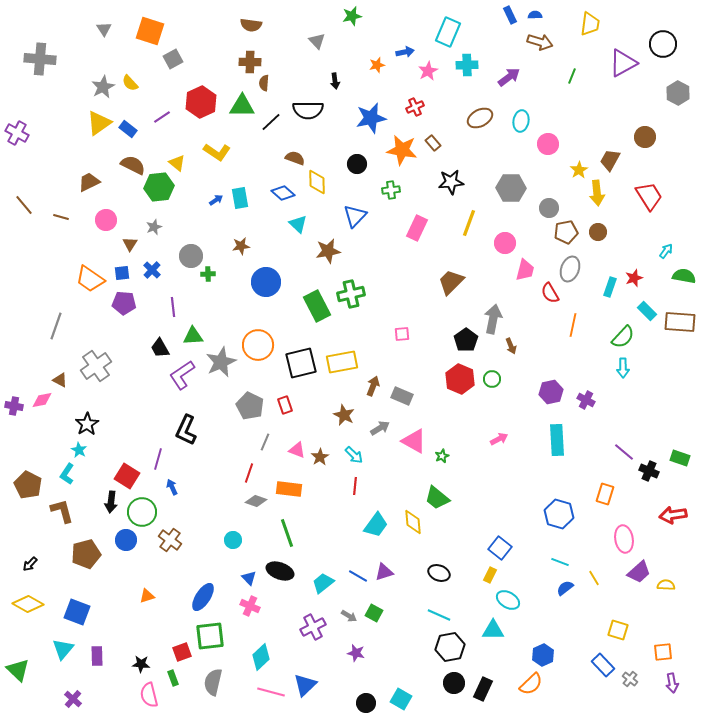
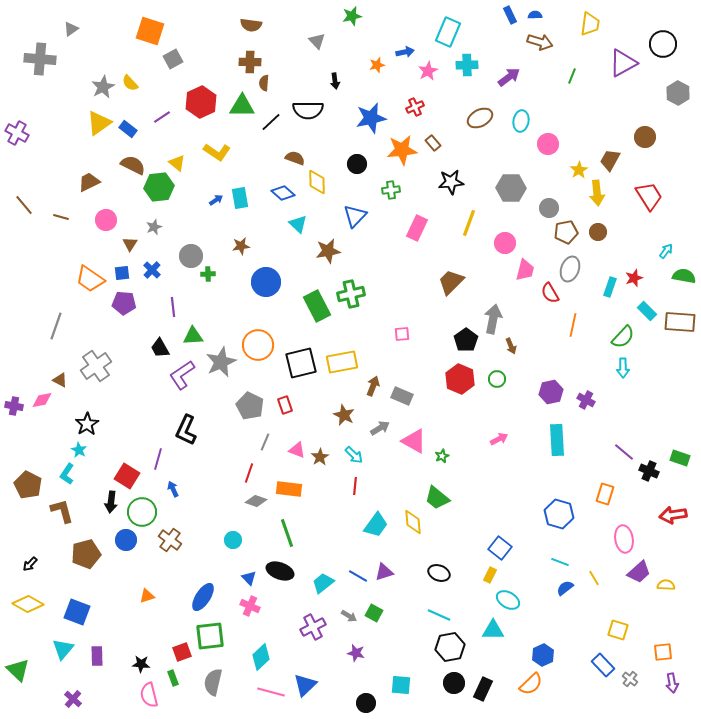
gray triangle at (104, 29): moved 33 px left; rotated 28 degrees clockwise
orange star at (402, 150): rotated 16 degrees counterclockwise
green circle at (492, 379): moved 5 px right
blue arrow at (172, 487): moved 1 px right, 2 px down
cyan square at (401, 699): moved 14 px up; rotated 25 degrees counterclockwise
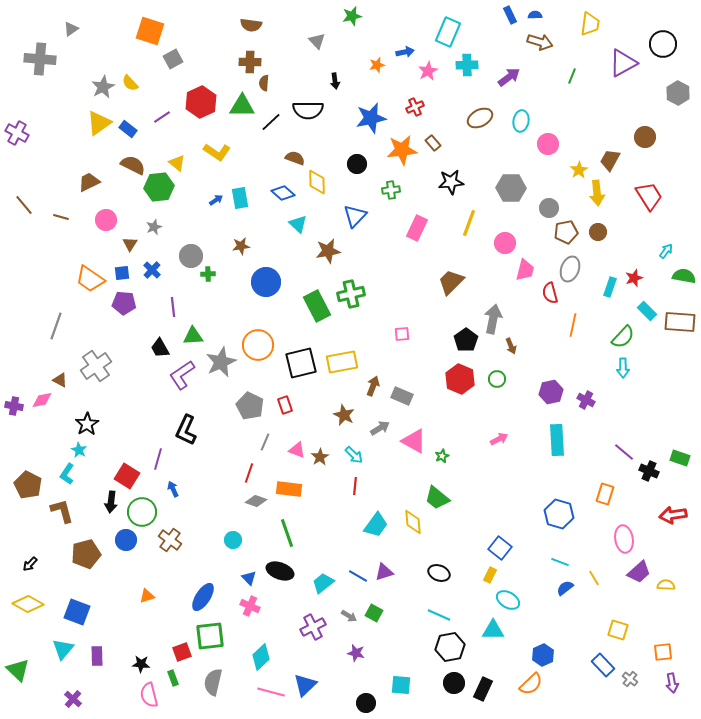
red semicircle at (550, 293): rotated 15 degrees clockwise
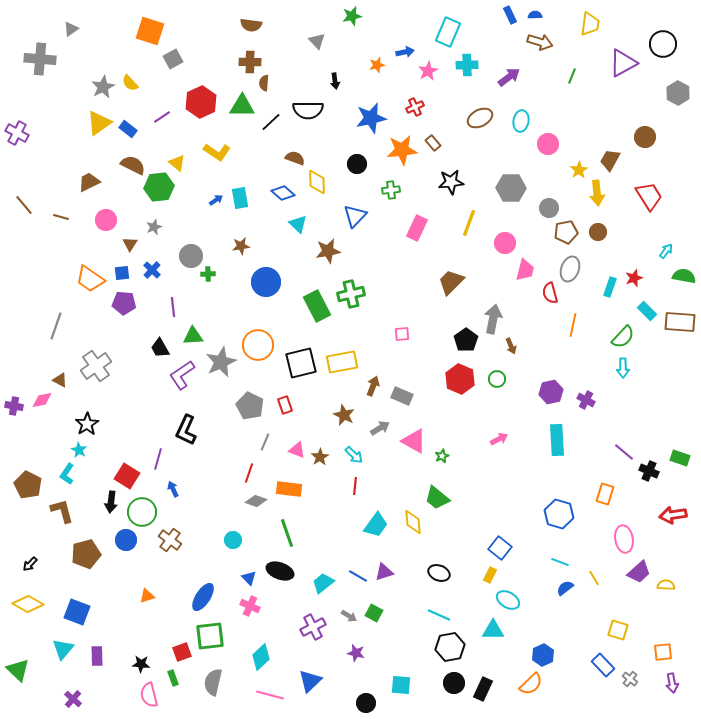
blue triangle at (305, 685): moved 5 px right, 4 px up
pink line at (271, 692): moved 1 px left, 3 px down
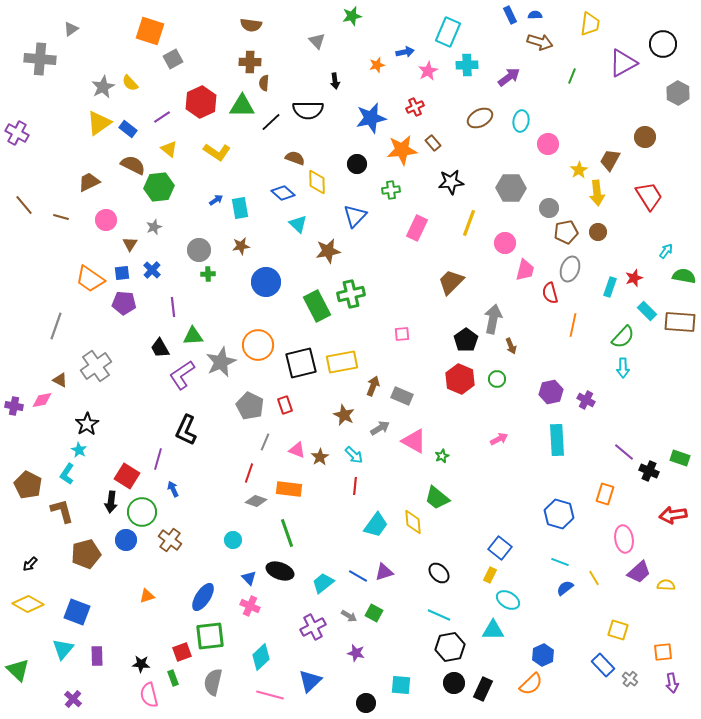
yellow triangle at (177, 163): moved 8 px left, 14 px up
cyan rectangle at (240, 198): moved 10 px down
gray circle at (191, 256): moved 8 px right, 6 px up
black ellipse at (439, 573): rotated 25 degrees clockwise
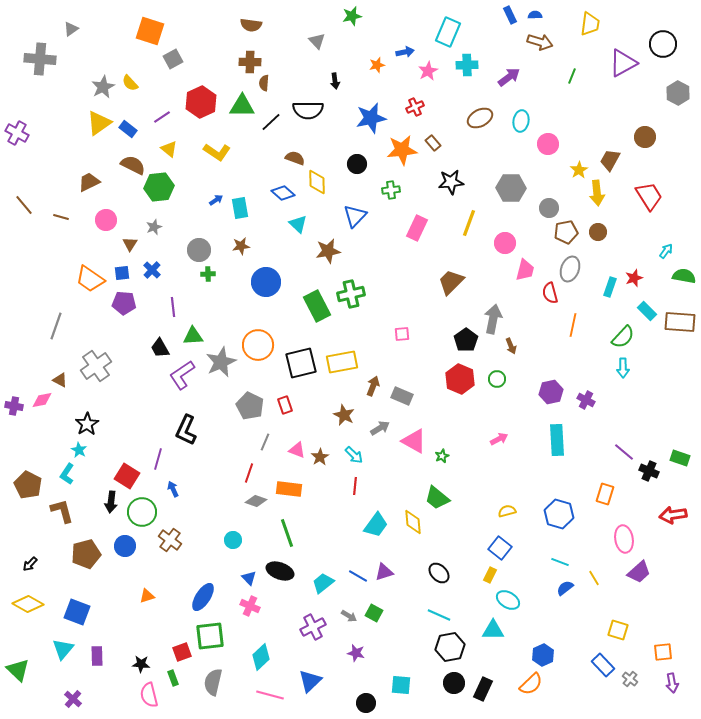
blue circle at (126, 540): moved 1 px left, 6 px down
yellow semicircle at (666, 585): moved 159 px left, 74 px up; rotated 18 degrees counterclockwise
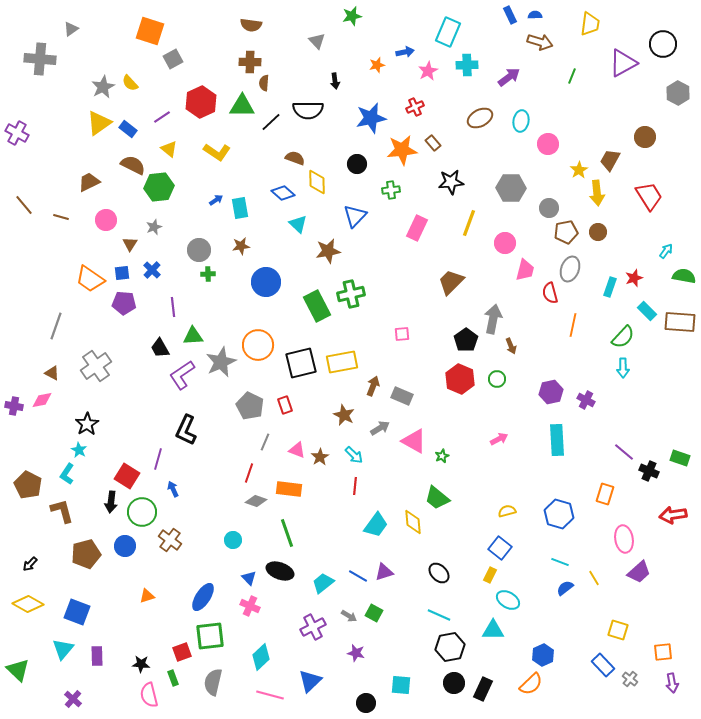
brown triangle at (60, 380): moved 8 px left, 7 px up
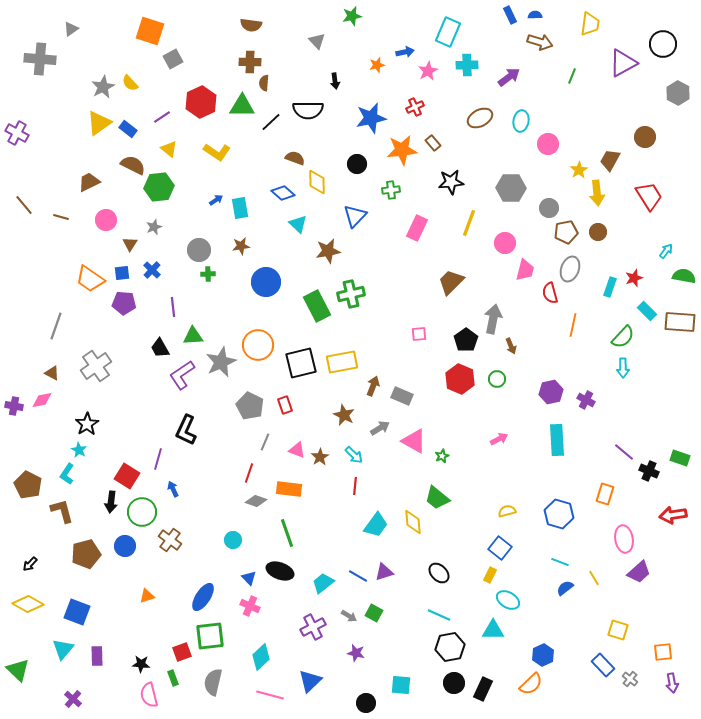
pink square at (402, 334): moved 17 px right
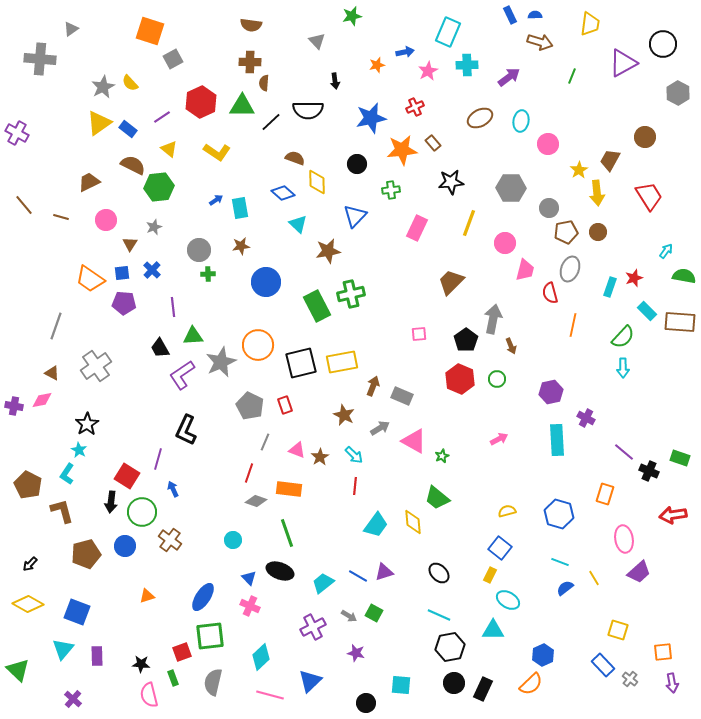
purple cross at (586, 400): moved 18 px down
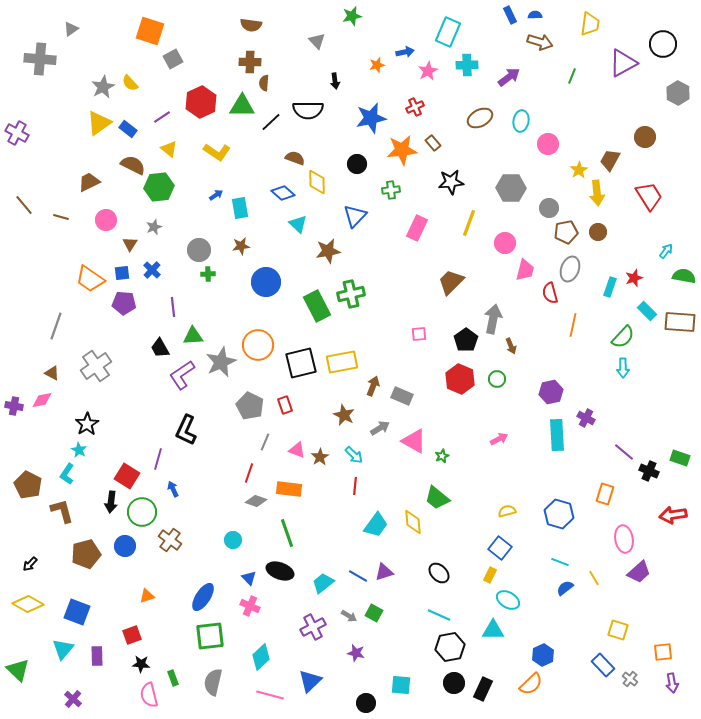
blue arrow at (216, 200): moved 5 px up
cyan rectangle at (557, 440): moved 5 px up
red square at (182, 652): moved 50 px left, 17 px up
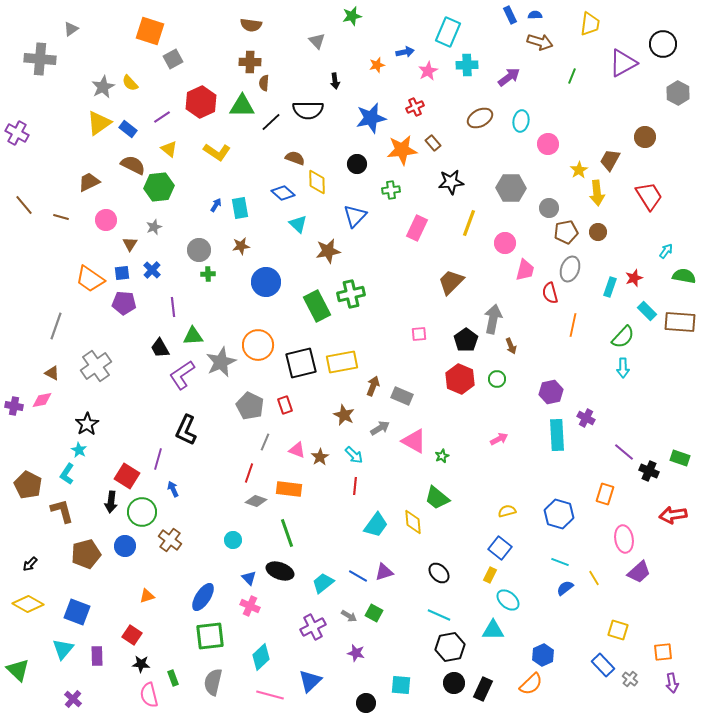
blue arrow at (216, 195): moved 10 px down; rotated 24 degrees counterclockwise
cyan ellipse at (508, 600): rotated 10 degrees clockwise
red square at (132, 635): rotated 36 degrees counterclockwise
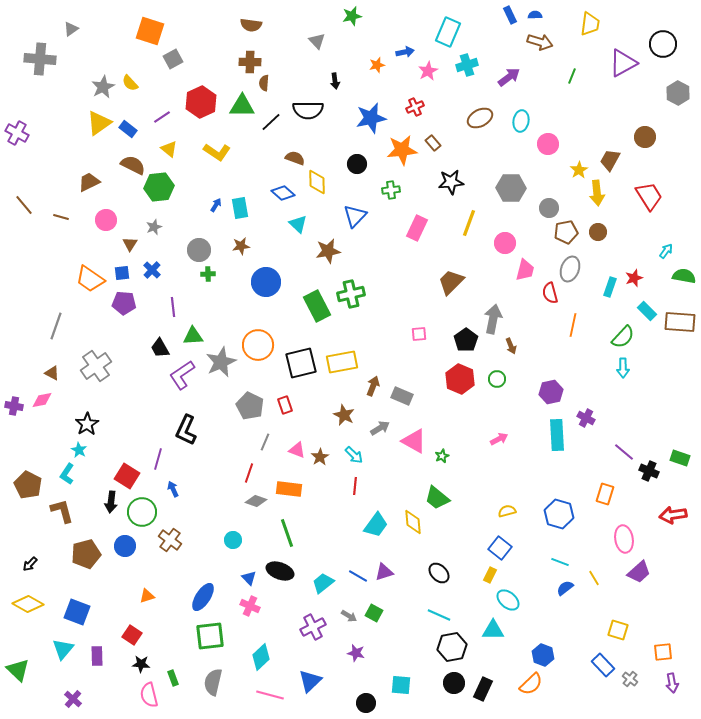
cyan cross at (467, 65): rotated 15 degrees counterclockwise
black hexagon at (450, 647): moved 2 px right
blue hexagon at (543, 655): rotated 15 degrees counterclockwise
